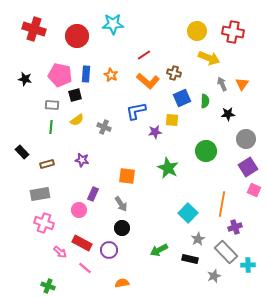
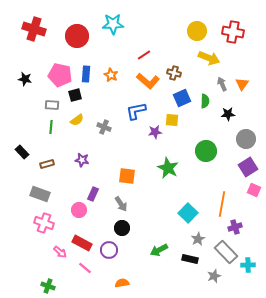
gray rectangle at (40, 194): rotated 30 degrees clockwise
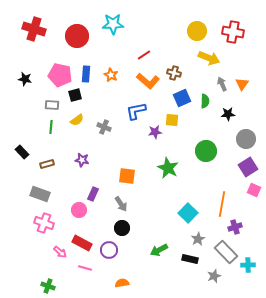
pink line at (85, 268): rotated 24 degrees counterclockwise
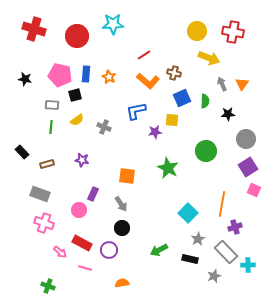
orange star at (111, 75): moved 2 px left, 2 px down
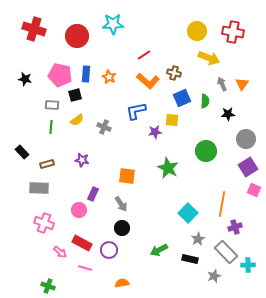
gray rectangle at (40, 194): moved 1 px left, 6 px up; rotated 18 degrees counterclockwise
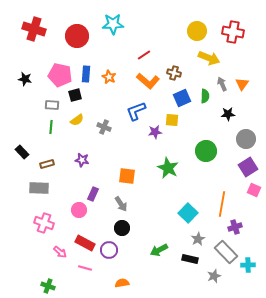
green semicircle at (205, 101): moved 5 px up
blue L-shape at (136, 111): rotated 10 degrees counterclockwise
red rectangle at (82, 243): moved 3 px right
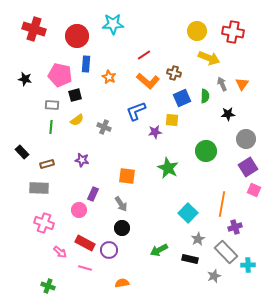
blue rectangle at (86, 74): moved 10 px up
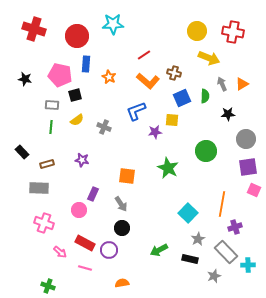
orange triangle at (242, 84): rotated 24 degrees clockwise
purple square at (248, 167): rotated 24 degrees clockwise
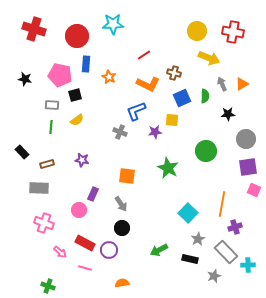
orange L-shape at (148, 81): moved 3 px down; rotated 15 degrees counterclockwise
gray cross at (104, 127): moved 16 px right, 5 px down
